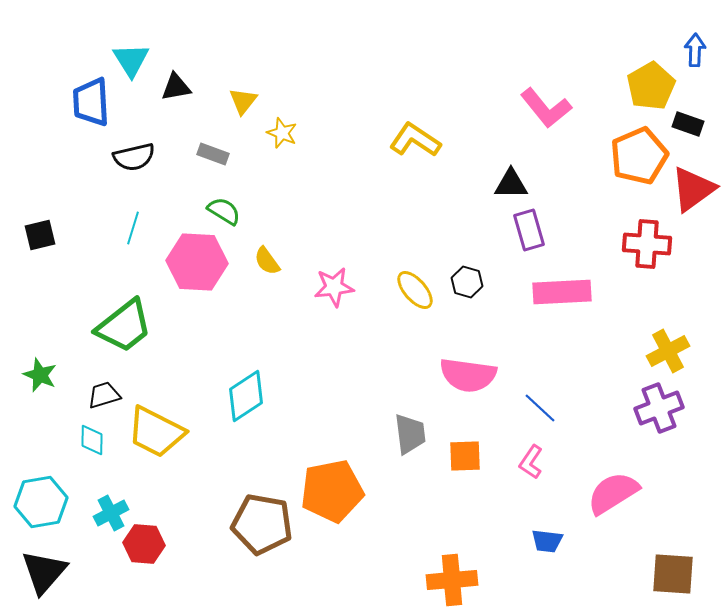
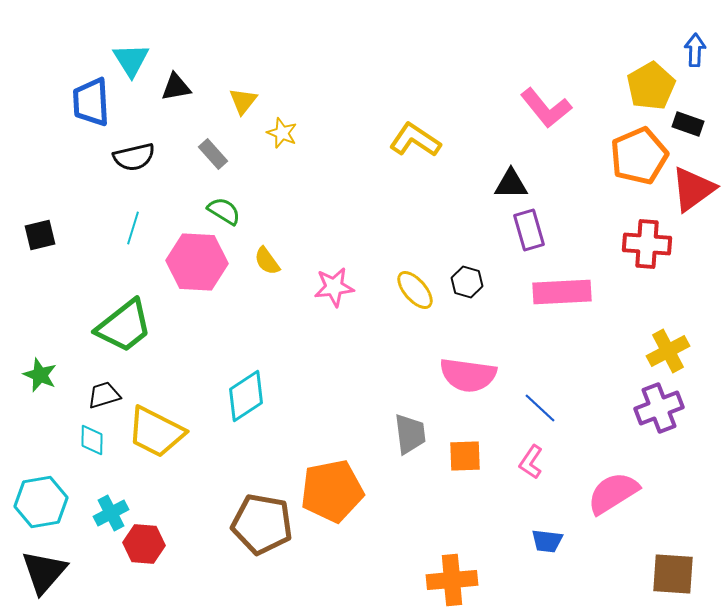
gray rectangle at (213, 154): rotated 28 degrees clockwise
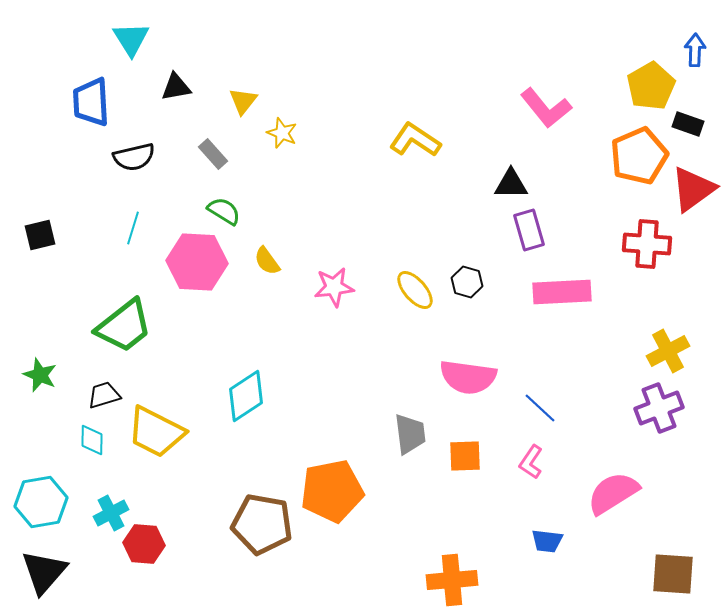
cyan triangle at (131, 60): moved 21 px up
pink semicircle at (468, 375): moved 2 px down
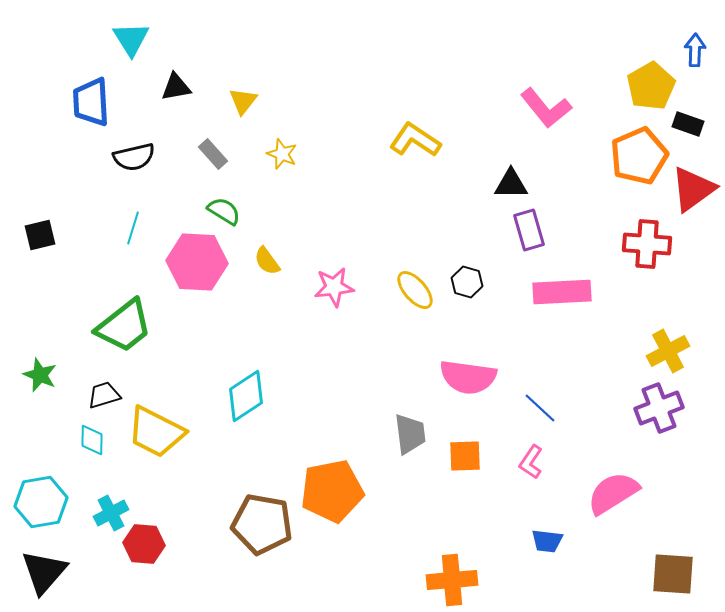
yellow star at (282, 133): moved 21 px down
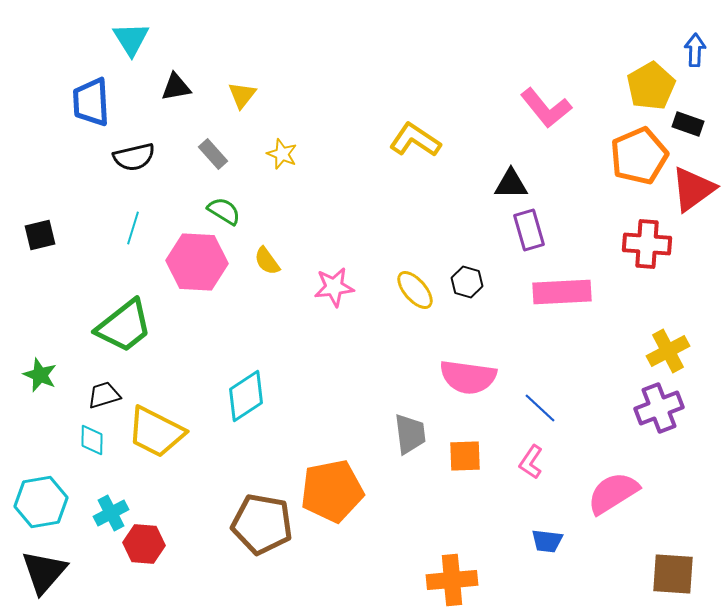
yellow triangle at (243, 101): moved 1 px left, 6 px up
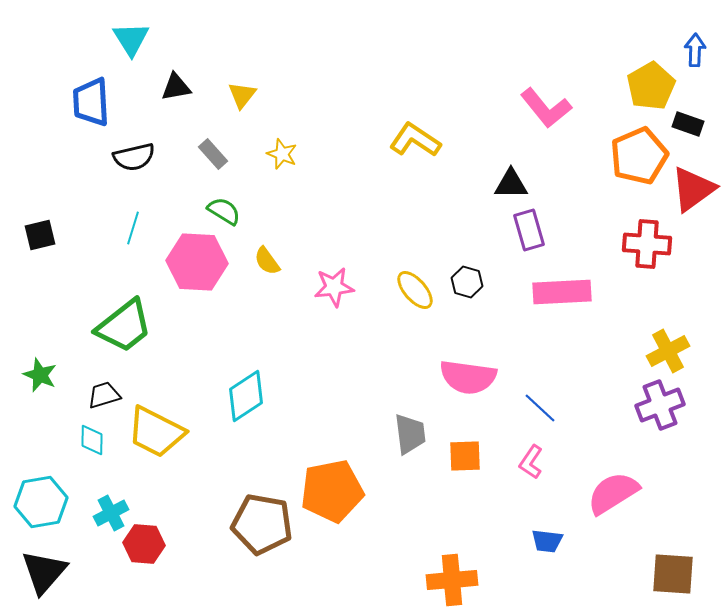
purple cross at (659, 408): moved 1 px right, 3 px up
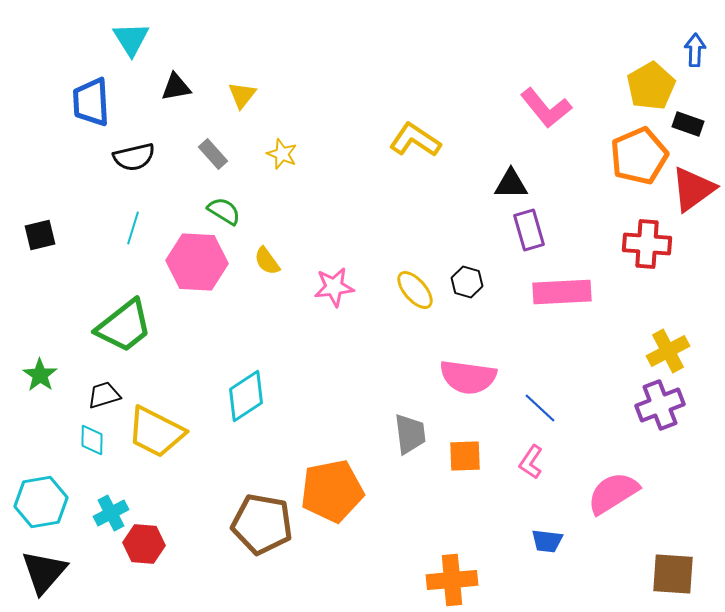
green star at (40, 375): rotated 12 degrees clockwise
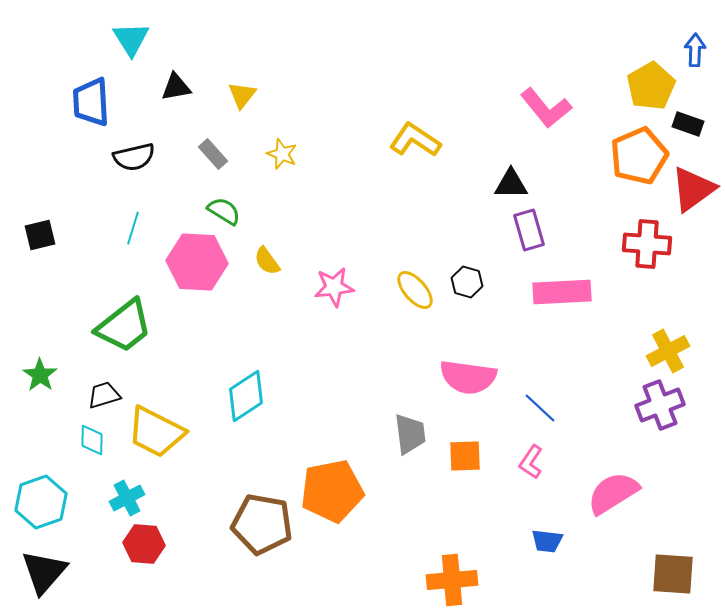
cyan hexagon at (41, 502): rotated 9 degrees counterclockwise
cyan cross at (111, 513): moved 16 px right, 15 px up
